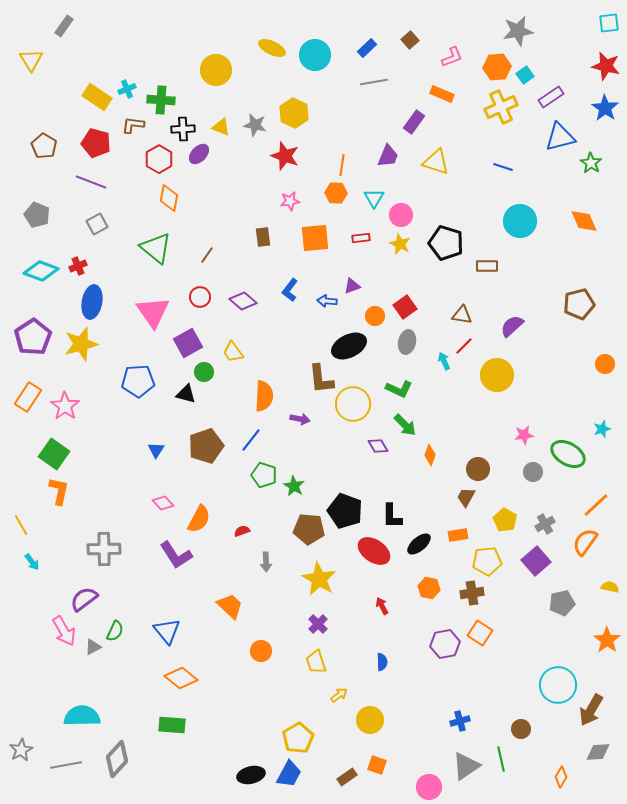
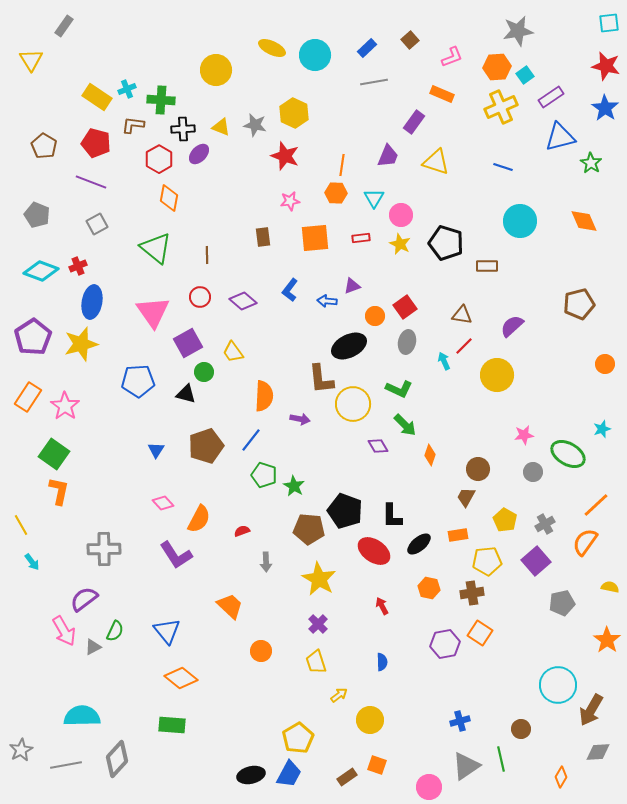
brown line at (207, 255): rotated 36 degrees counterclockwise
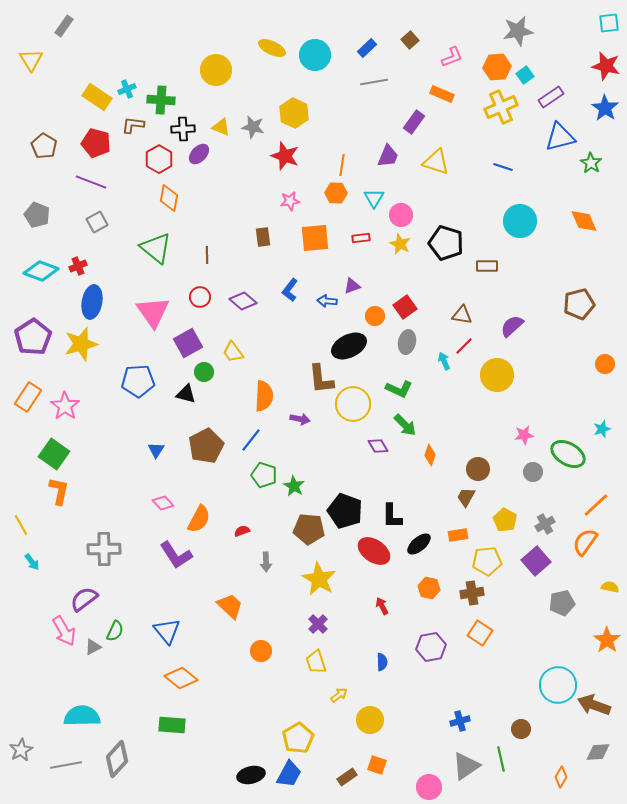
gray star at (255, 125): moved 2 px left, 2 px down
gray square at (97, 224): moved 2 px up
brown pentagon at (206, 446): rotated 8 degrees counterclockwise
purple hexagon at (445, 644): moved 14 px left, 3 px down
brown arrow at (591, 710): moved 3 px right, 5 px up; rotated 80 degrees clockwise
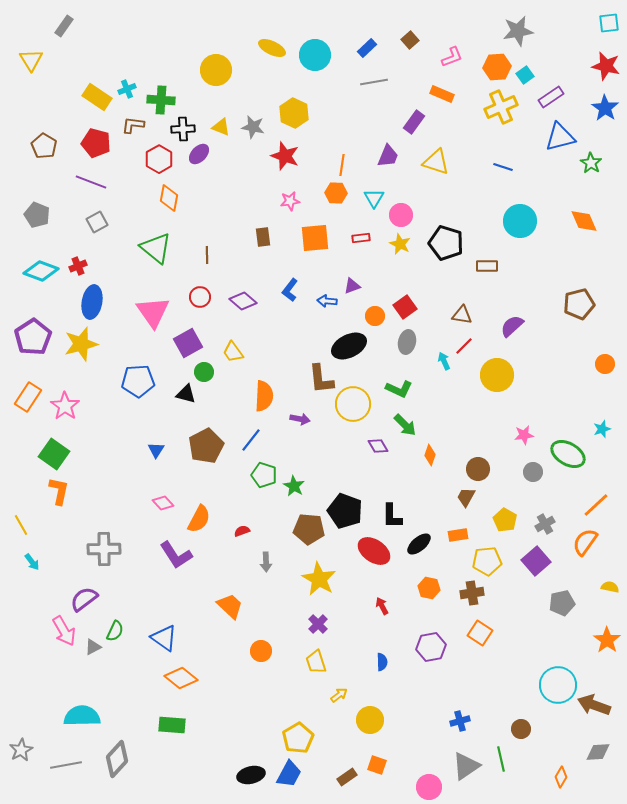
blue triangle at (167, 631): moved 3 px left, 7 px down; rotated 16 degrees counterclockwise
